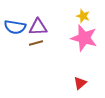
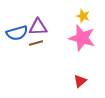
blue semicircle: moved 2 px right, 6 px down; rotated 25 degrees counterclockwise
pink star: moved 2 px left
red triangle: moved 2 px up
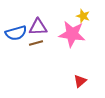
blue semicircle: moved 1 px left
pink star: moved 10 px left, 4 px up; rotated 8 degrees counterclockwise
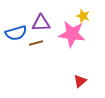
purple triangle: moved 3 px right, 4 px up
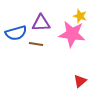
yellow star: moved 3 px left
brown line: moved 1 px down; rotated 24 degrees clockwise
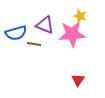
purple triangle: moved 4 px right, 2 px down; rotated 24 degrees clockwise
pink star: rotated 12 degrees counterclockwise
brown line: moved 2 px left
red triangle: moved 2 px left, 1 px up; rotated 16 degrees counterclockwise
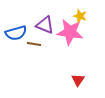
pink star: moved 2 px left, 2 px up; rotated 12 degrees clockwise
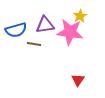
yellow star: rotated 24 degrees clockwise
purple triangle: rotated 30 degrees counterclockwise
blue semicircle: moved 3 px up
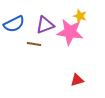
yellow star: rotated 24 degrees counterclockwise
purple triangle: rotated 12 degrees counterclockwise
blue semicircle: moved 2 px left, 6 px up; rotated 10 degrees counterclockwise
red triangle: moved 1 px left; rotated 40 degrees clockwise
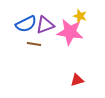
blue semicircle: moved 12 px right
